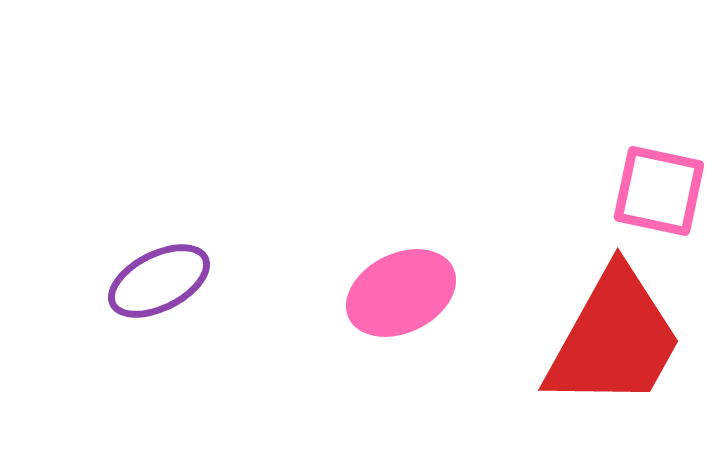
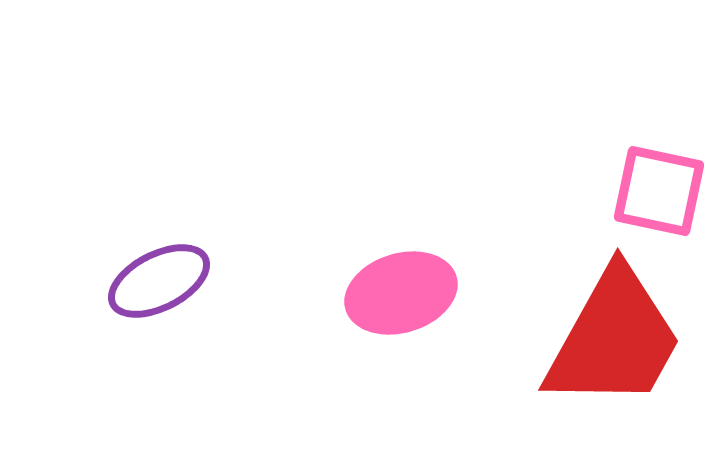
pink ellipse: rotated 9 degrees clockwise
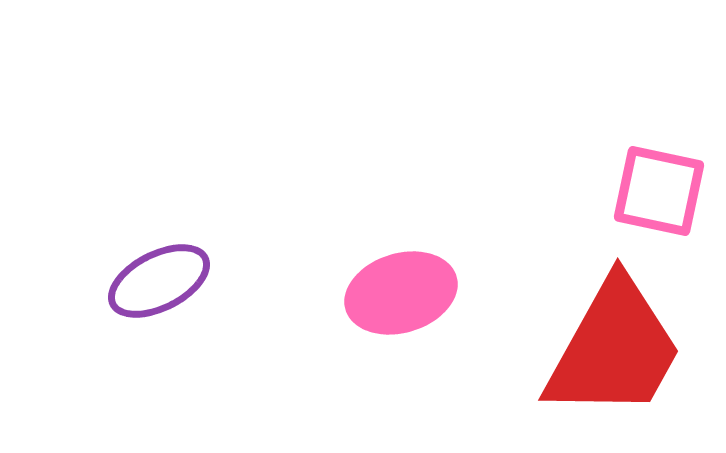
red trapezoid: moved 10 px down
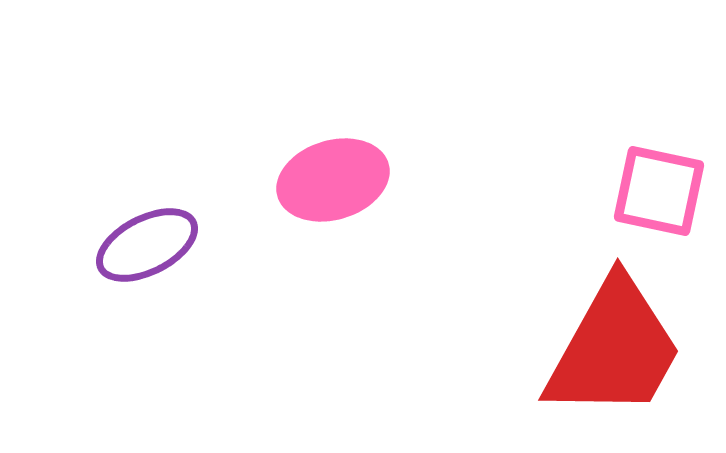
purple ellipse: moved 12 px left, 36 px up
pink ellipse: moved 68 px left, 113 px up
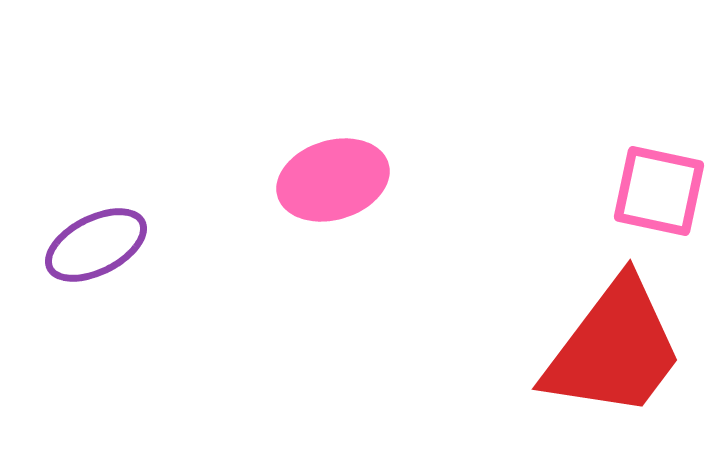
purple ellipse: moved 51 px left
red trapezoid: rotated 8 degrees clockwise
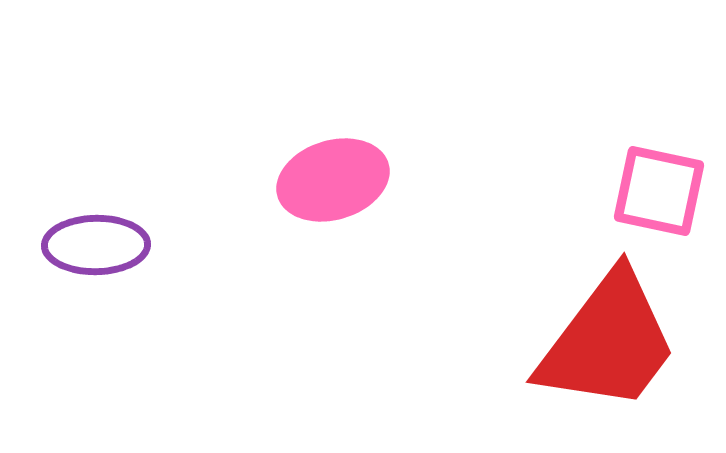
purple ellipse: rotated 26 degrees clockwise
red trapezoid: moved 6 px left, 7 px up
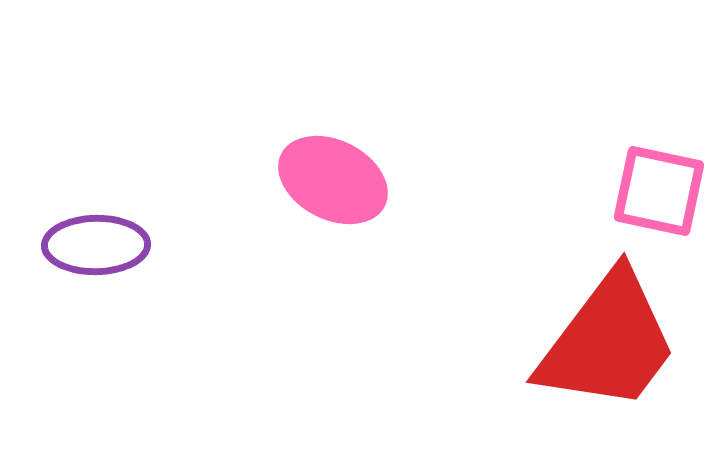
pink ellipse: rotated 44 degrees clockwise
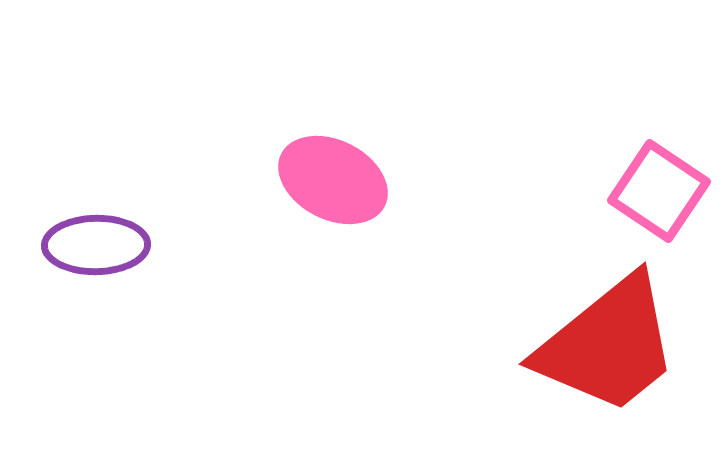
pink square: rotated 22 degrees clockwise
red trapezoid: moved 3 px down; rotated 14 degrees clockwise
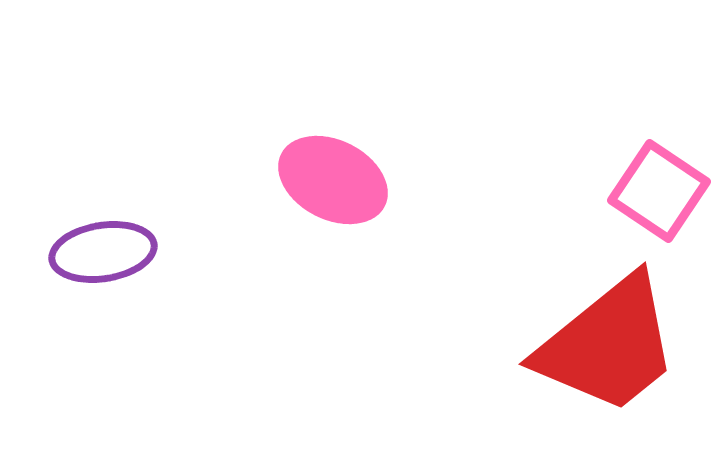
purple ellipse: moved 7 px right, 7 px down; rotated 8 degrees counterclockwise
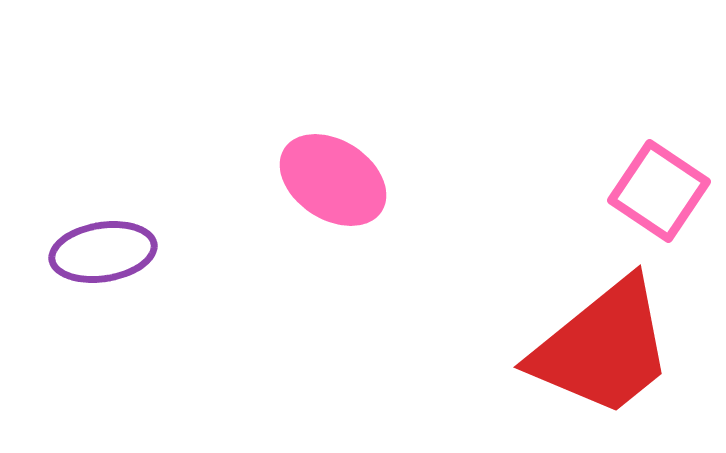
pink ellipse: rotated 6 degrees clockwise
red trapezoid: moved 5 px left, 3 px down
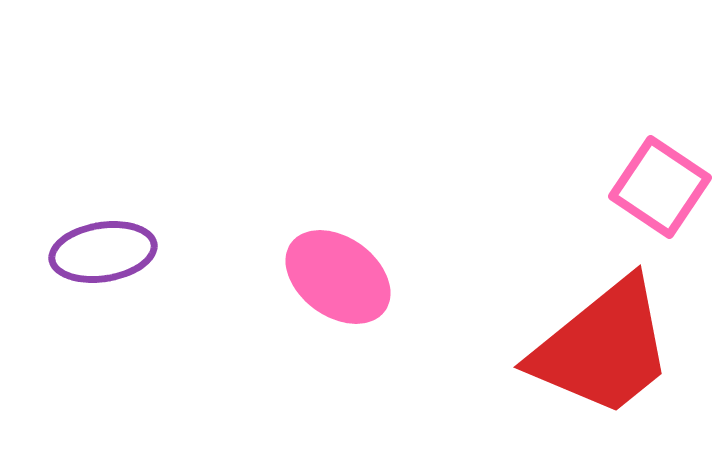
pink ellipse: moved 5 px right, 97 px down; rotated 3 degrees clockwise
pink square: moved 1 px right, 4 px up
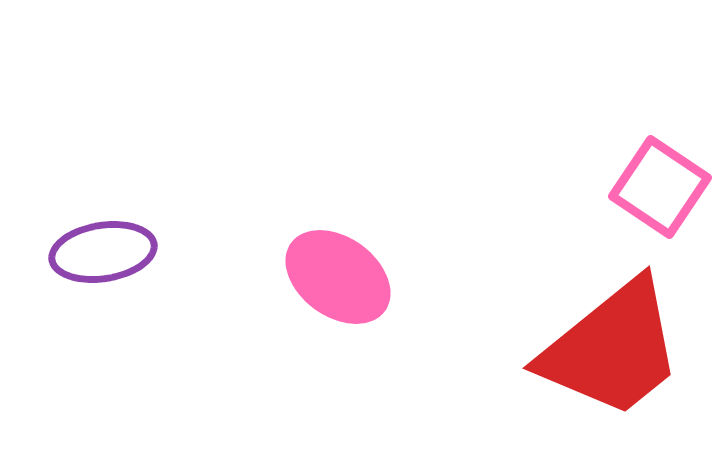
red trapezoid: moved 9 px right, 1 px down
